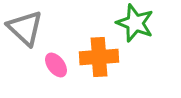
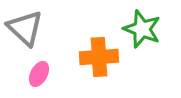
green star: moved 7 px right, 6 px down
pink ellipse: moved 17 px left, 9 px down; rotated 65 degrees clockwise
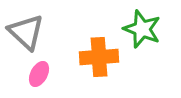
gray triangle: moved 1 px right, 4 px down
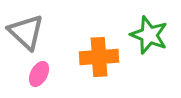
green star: moved 7 px right, 6 px down
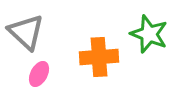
green star: moved 1 px up
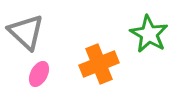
green star: rotated 9 degrees clockwise
orange cross: moved 7 px down; rotated 18 degrees counterclockwise
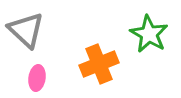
gray triangle: moved 2 px up
pink ellipse: moved 2 px left, 4 px down; rotated 20 degrees counterclockwise
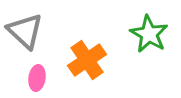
gray triangle: moved 1 px left, 1 px down
orange cross: moved 12 px left, 4 px up; rotated 12 degrees counterclockwise
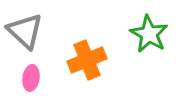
orange cross: rotated 12 degrees clockwise
pink ellipse: moved 6 px left
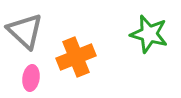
green star: rotated 15 degrees counterclockwise
orange cross: moved 11 px left, 3 px up
